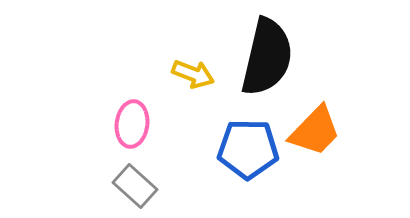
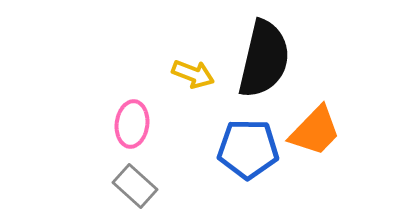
black semicircle: moved 3 px left, 2 px down
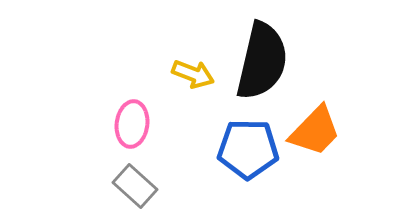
black semicircle: moved 2 px left, 2 px down
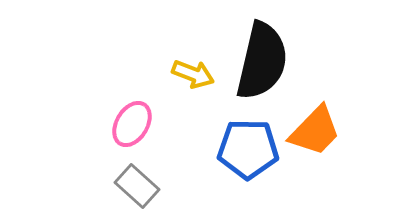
pink ellipse: rotated 24 degrees clockwise
gray rectangle: moved 2 px right
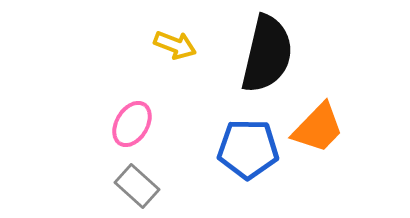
black semicircle: moved 5 px right, 7 px up
yellow arrow: moved 18 px left, 29 px up
orange trapezoid: moved 3 px right, 3 px up
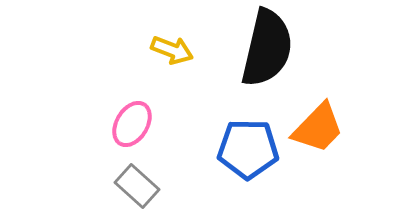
yellow arrow: moved 3 px left, 5 px down
black semicircle: moved 6 px up
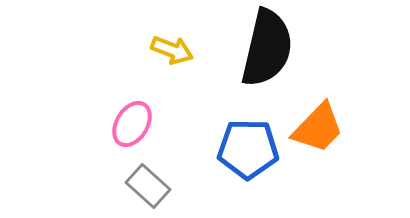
gray rectangle: moved 11 px right
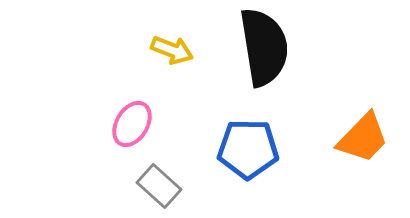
black semicircle: moved 3 px left, 1 px up; rotated 22 degrees counterclockwise
orange trapezoid: moved 45 px right, 10 px down
gray rectangle: moved 11 px right
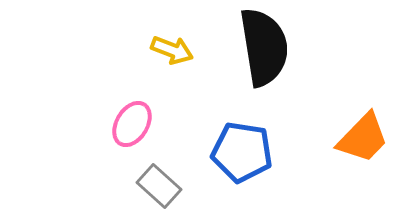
blue pentagon: moved 6 px left, 3 px down; rotated 8 degrees clockwise
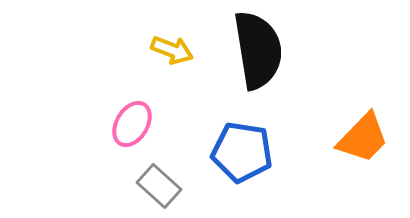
black semicircle: moved 6 px left, 3 px down
